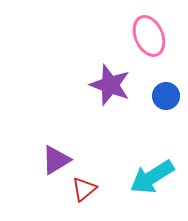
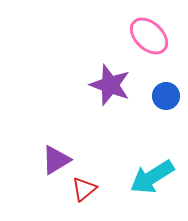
pink ellipse: rotated 24 degrees counterclockwise
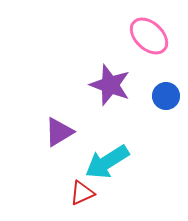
purple triangle: moved 3 px right, 28 px up
cyan arrow: moved 45 px left, 15 px up
red triangle: moved 2 px left, 4 px down; rotated 16 degrees clockwise
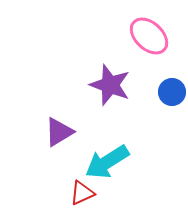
blue circle: moved 6 px right, 4 px up
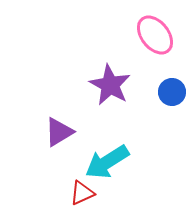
pink ellipse: moved 6 px right, 1 px up; rotated 9 degrees clockwise
purple star: rotated 9 degrees clockwise
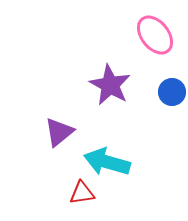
purple triangle: rotated 8 degrees counterclockwise
cyan arrow: rotated 48 degrees clockwise
red triangle: rotated 16 degrees clockwise
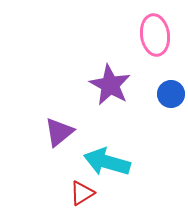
pink ellipse: rotated 30 degrees clockwise
blue circle: moved 1 px left, 2 px down
red triangle: rotated 24 degrees counterclockwise
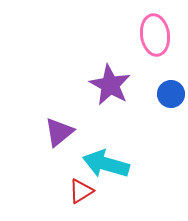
cyan arrow: moved 1 px left, 2 px down
red triangle: moved 1 px left, 2 px up
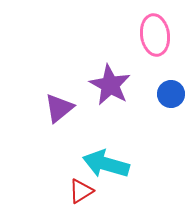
purple triangle: moved 24 px up
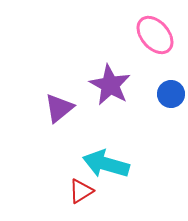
pink ellipse: rotated 33 degrees counterclockwise
